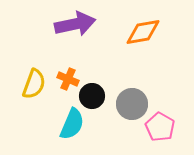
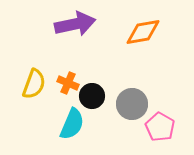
orange cross: moved 4 px down
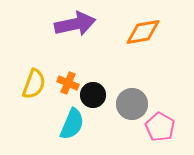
black circle: moved 1 px right, 1 px up
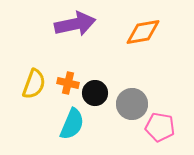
orange cross: rotated 10 degrees counterclockwise
black circle: moved 2 px right, 2 px up
pink pentagon: rotated 20 degrees counterclockwise
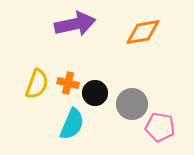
yellow semicircle: moved 3 px right
